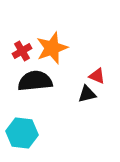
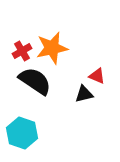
orange star: rotated 8 degrees clockwise
black semicircle: rotated 40 degrees clockwise
black triangle: moved 3 px left
cyan hexagon: rotated 12 degrees clockwise
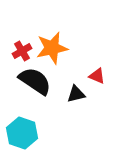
black triangle: moved 8 px left
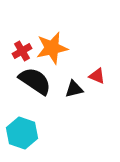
black triangle: moved 2 px left, 5 px up
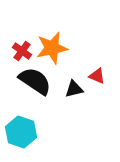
red cross: rotated 24 degrees counterclockwise
cyan hexagon: moved 1 px left, 1 px up
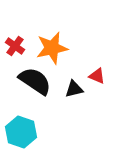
red cross: moved 7 px left, 5 px up
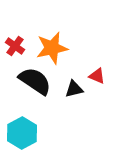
cyan hexagon: moved 1 px right, 1 px down; rotated 12 degrees clockwise
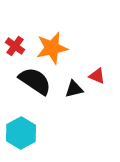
cyan hexagon: moved 1 px left
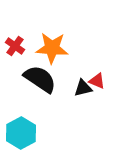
orange star: rotated 16 degrees clockwise
red triangle: moved 5 px down
black semicircle: moved 5 px right, 2 px up
black triangle: moved 9 px right, 1 px up
